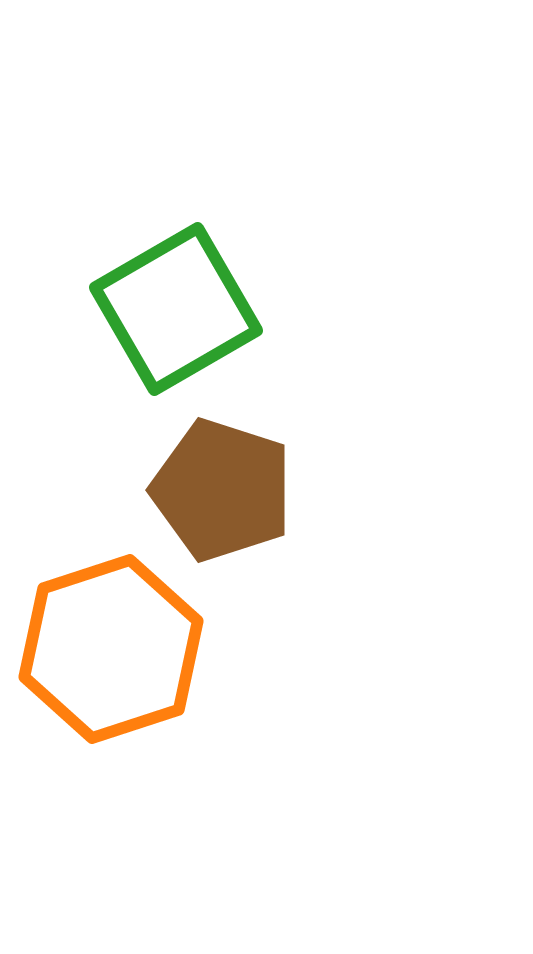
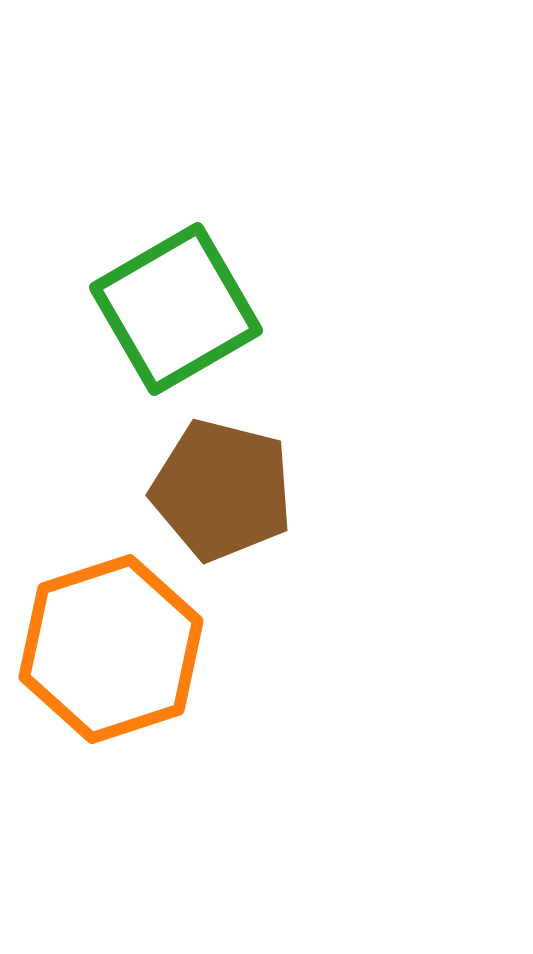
brown pentagon: rotated 4 degrees counterclockwise
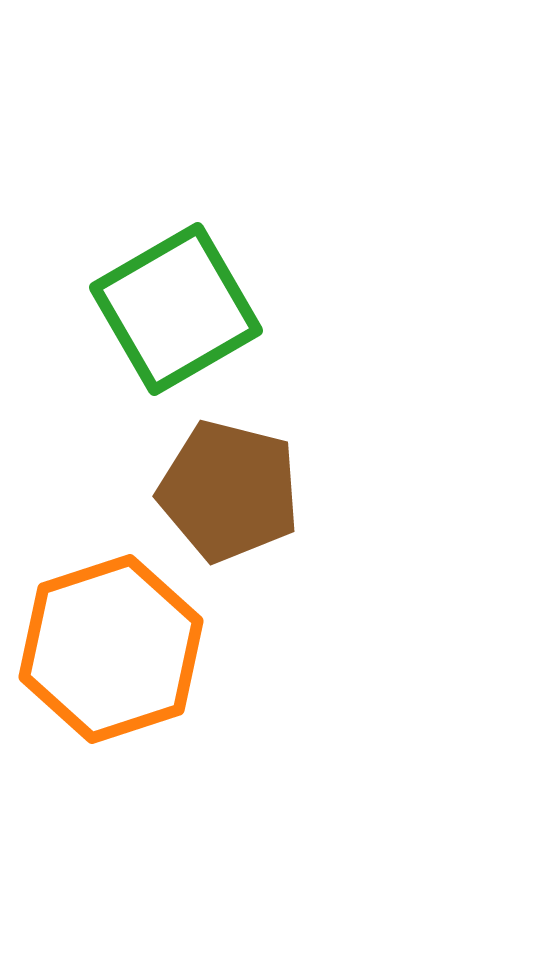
brown pentagon: moved 7 px right, 1 px down
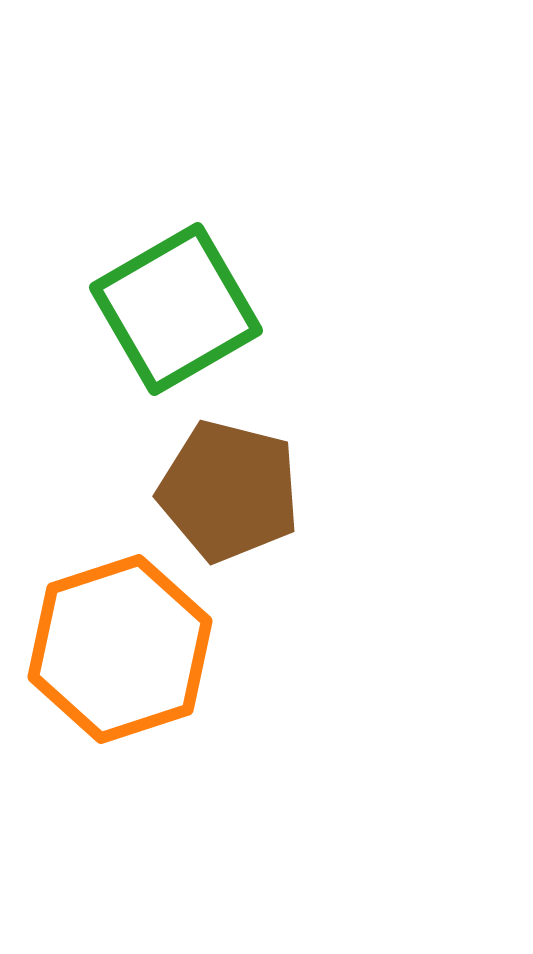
orange hexagon: moved 9 px right
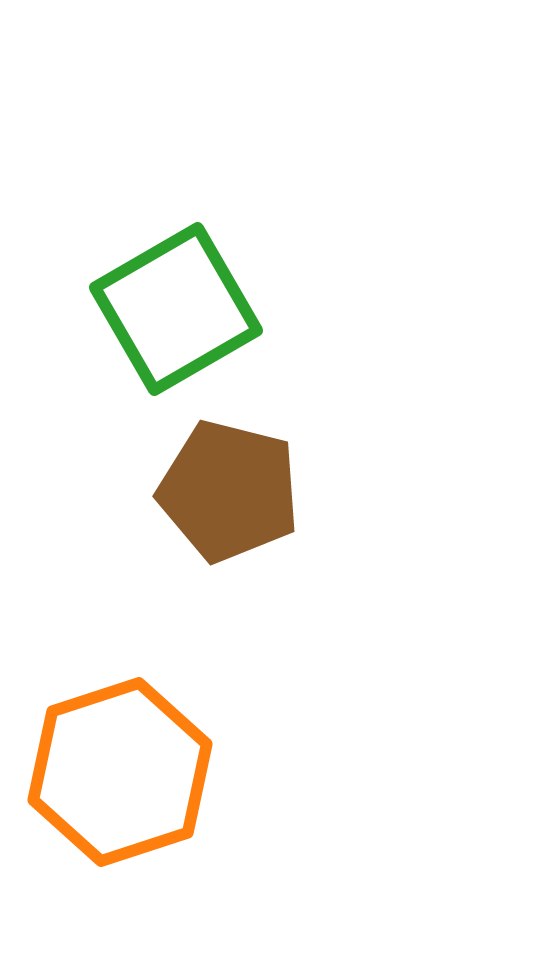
orange hexagon: moved 123 px down
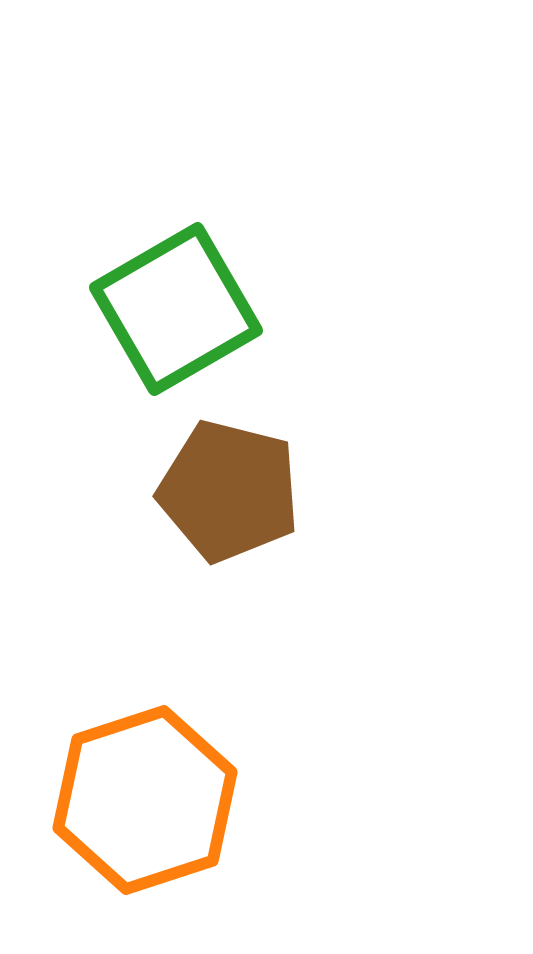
orange hexagon: moved 25 px right, 28 px down
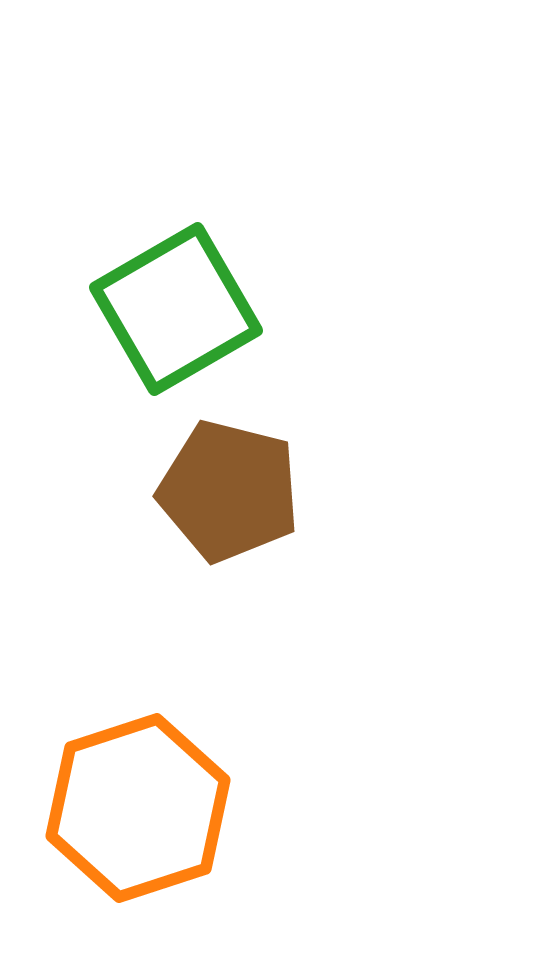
orange hexagon: moved 7 px left, 8 px down
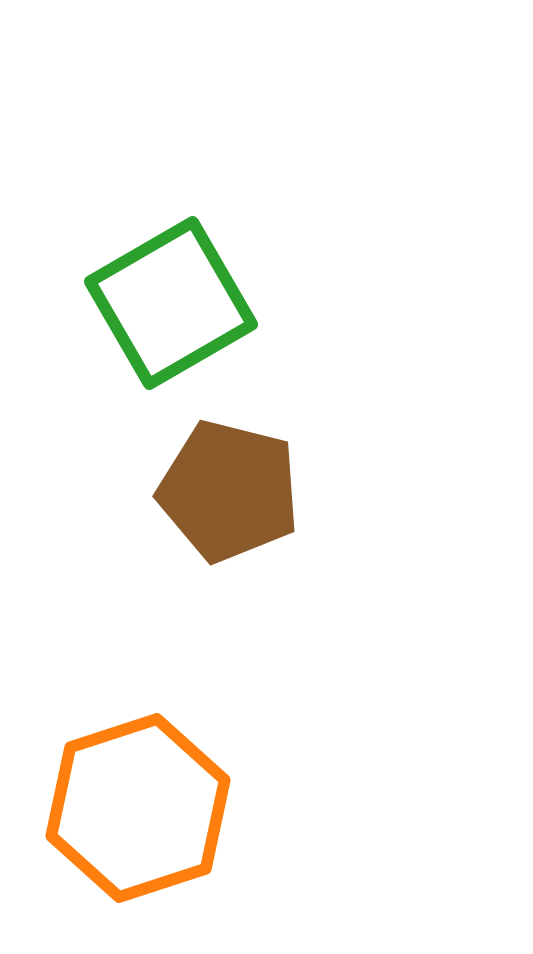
green square: moved 5 px left, 6 px up
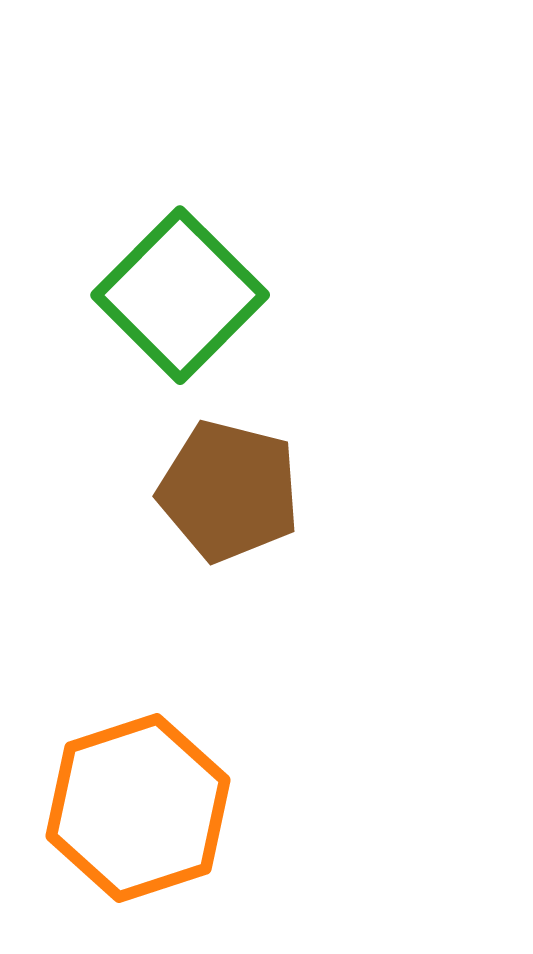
green square: moved 9 px right, 8 px up; rotated 15 degrees counterclockwise
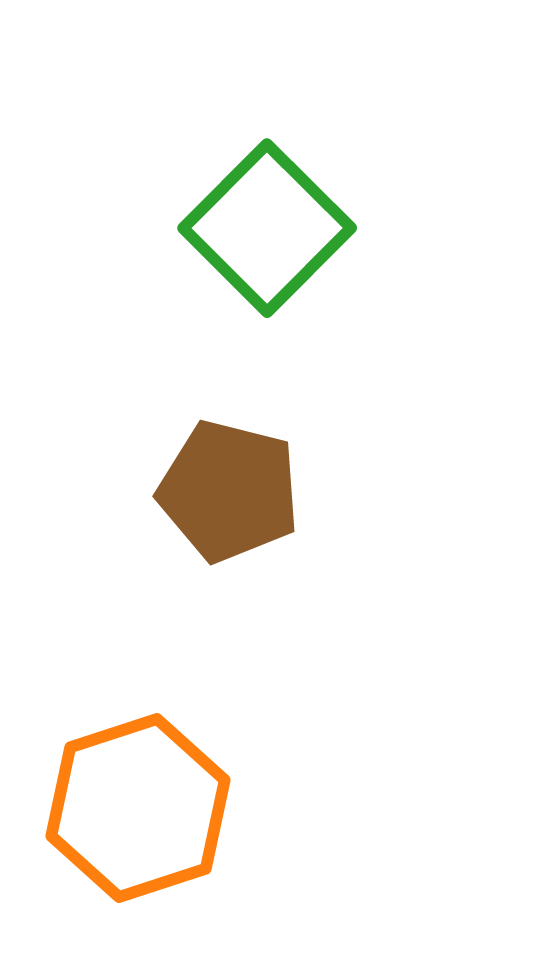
green square: moved 87 px right, 67 px up
